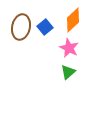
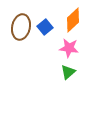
pink star: rotated 18 degrees counterclockwise
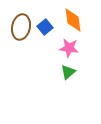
orange diamond: rotated 55 degrees counterclockwise
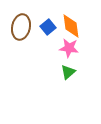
orange diamond: moved 2 px left, 6 px down
blue square: moved 3 px right
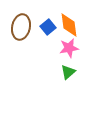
orange diamond: moved 2 px left, 1 px up
pink star: rotated 18 degrees counterclockwise
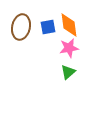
blue square: rotated 28 degrees clockwise
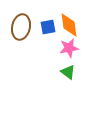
green triangle: rotated 42 degrees counterclockwise
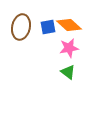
orange diamond: rotated 40 degrees counterclockwise
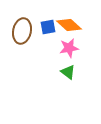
brown ellipse: moved 1 px right, 4 px down
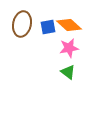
brown ellipse: moved 7 px up
